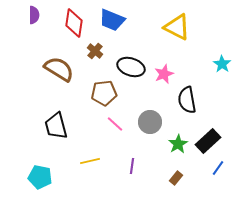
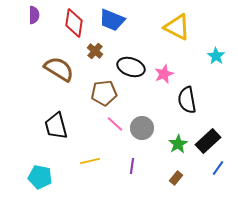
cyan star: moved 6 px left, 8 px up
gray circle: moved 8 px left, 6 px down
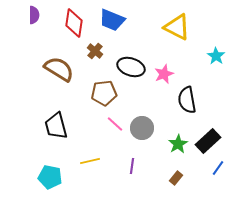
cyan pentagon: moved 10 px right
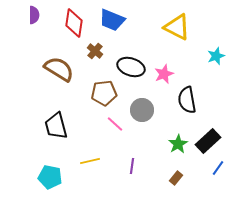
cyan star: rotated 18 degrees clockwise
gray circle: moved 18 px up
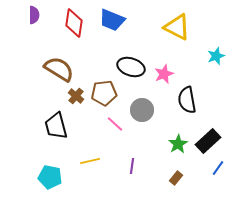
brown cross: moved 19 px left, 45 px down
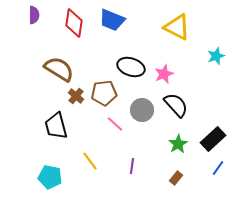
black semicircle: moved 11 px left, 5 px down; rotated 148 degrees clockwise
black rectangle: moved 5 px right, 2 px up
yellow line: rotated 66 degrees clockwise
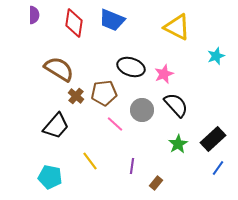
black trapezoid: rotated 124 degrees counterclockwise
brown rectangle: moved 20 px left, 5 px down
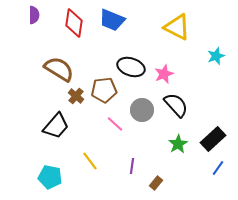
brown pentagon: moved 3 px up
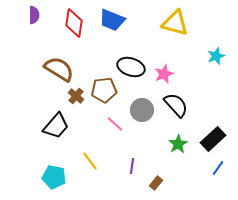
yellow triangle: moved 2 px left, 4 px up; rotated 12 degrees counterclockwise
cyan pentagon: moved 4 px right
